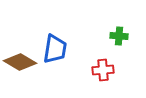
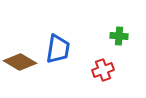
blue trapezoid: moved 3 px right
red cross: rotated 15 degrees counterclockwise
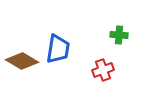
green cross: moved 1 px up
brown diamond: moved 2 px right, 1 px up
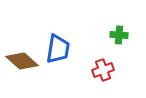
brown diamond: rotated 12 degrees clockwise
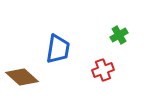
green cross: rotated 36 degrees counterclockwise
brown diamond: moved 16 px down
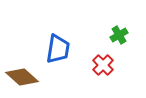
red cross: moved 5 px up; rotated 25 degrees counterclockwise
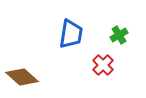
blue trapezoid: moved 13 px right, 15 px up
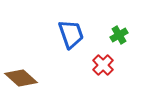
blue trapezoid: rotated 28 degrees counterclockwise
brown diamond: moved 1 px left, 1 px down
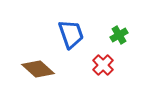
brown diamond: moved 17 px right, 9 px up
